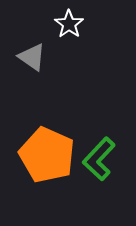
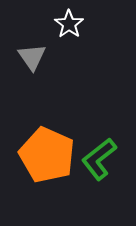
gray triangle: rotated 20 degrees clockwise
green L-shape: rotated 9 degrees clockwise
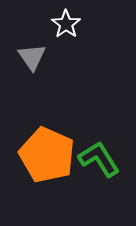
white star: moved 3 px left
green L-shape: rotated 96 degrees clockwise
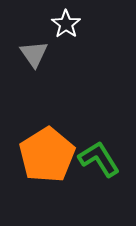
gray triangle: moved 2 px right, 3 px up
orange pentagon: rotated 16 degrees clockwise
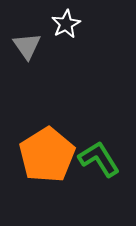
white star: rotated 8 degrees clockwise
gray triangle: moved 7 px left, 8 px up
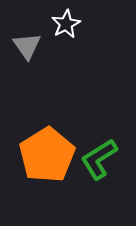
green L-shape: rotated 90 degrees counterclockwise
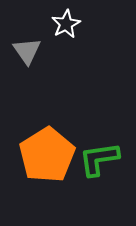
gray triangle: moved 5 px down
green L-shape: rotated 24 degrees clockwise
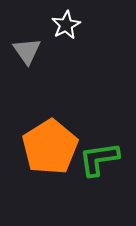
white star: moved 1 px down
orange pentagon: moved 3 px right, 8 px up
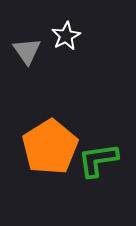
white star: moved 11 px down
green L-shape: moved 1 px left, 1 px down
